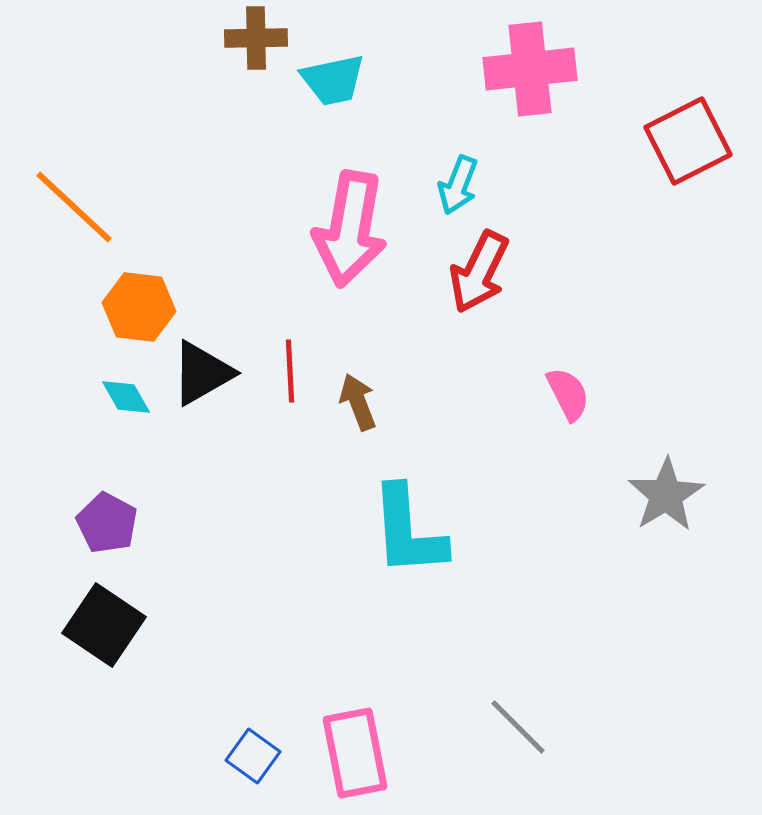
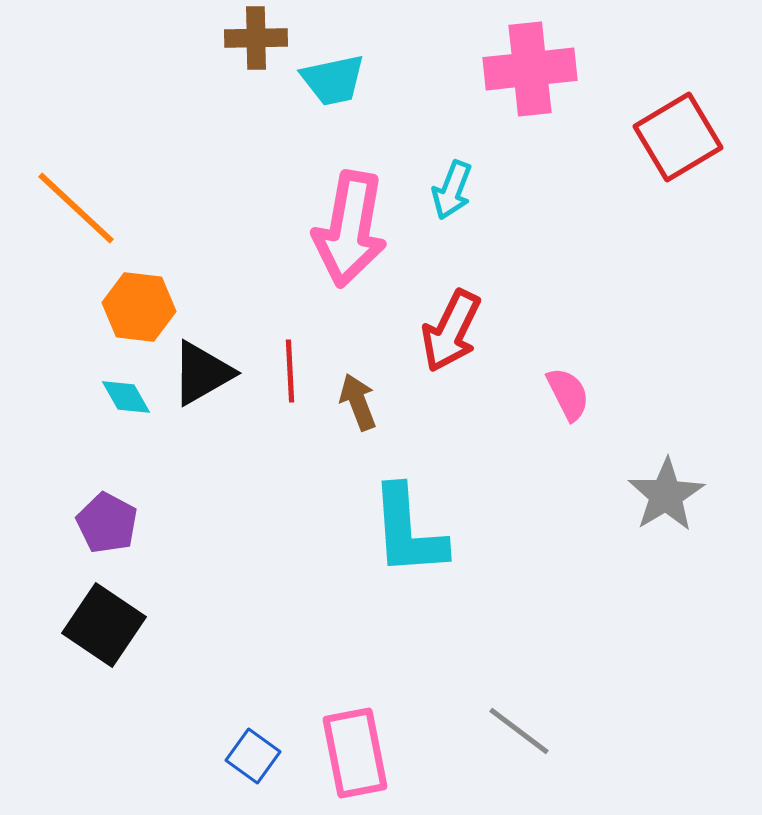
red square: moved 10 px left, 4 px up; rotated 4 degrees counterclockwise
cyan arrow: moved 6 px left, 5 px down
orange line: moved 2 px right, 1 px down
red arrow: moved 28 px left, 59 px down
gray line: moved 1 px right, 4 px down; rotated 8 degrees counterclockwise
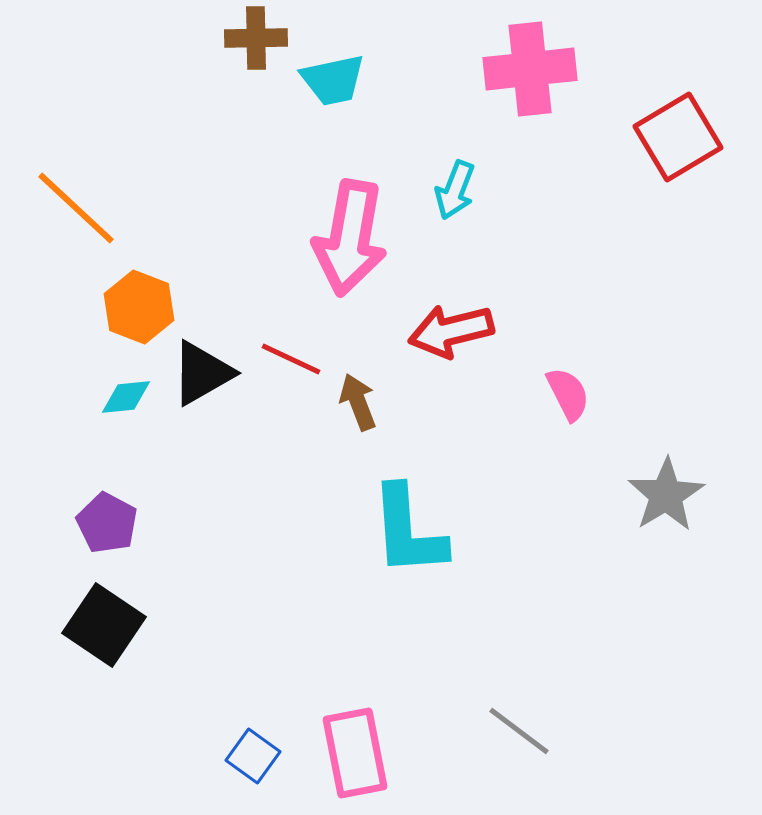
cyan arrow: moved 3 px right
pink arrow: moved 9 px down
orange hexagon: rotated 14 degrees clockwise
red arrow: rotated 50 degrees clockwise
red line: moved 1 px right, 12 px up; rotated 62 degrees counterclockwise
cyan diamond: rotated 66 degrees counterclockwise
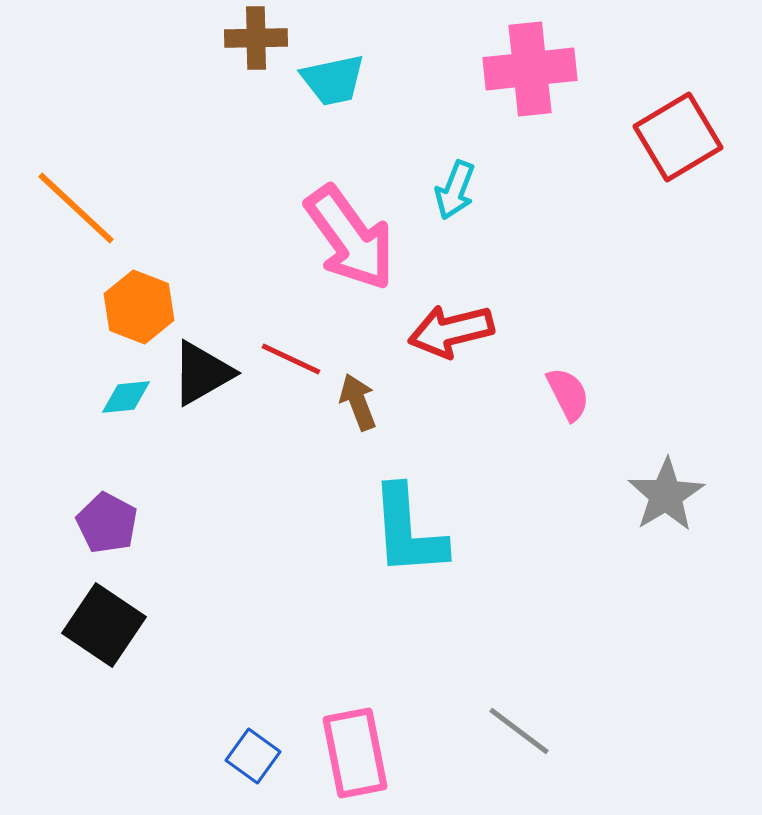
pink arrow: rotated 46 degrees counterclockwise
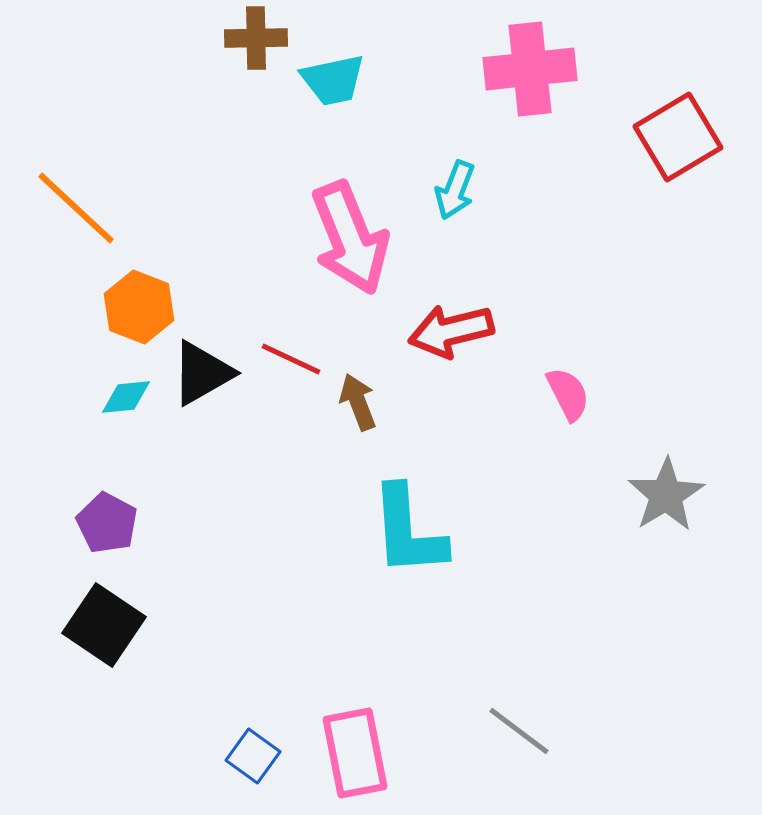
pink arrow: rotated 14 degrees clockwise
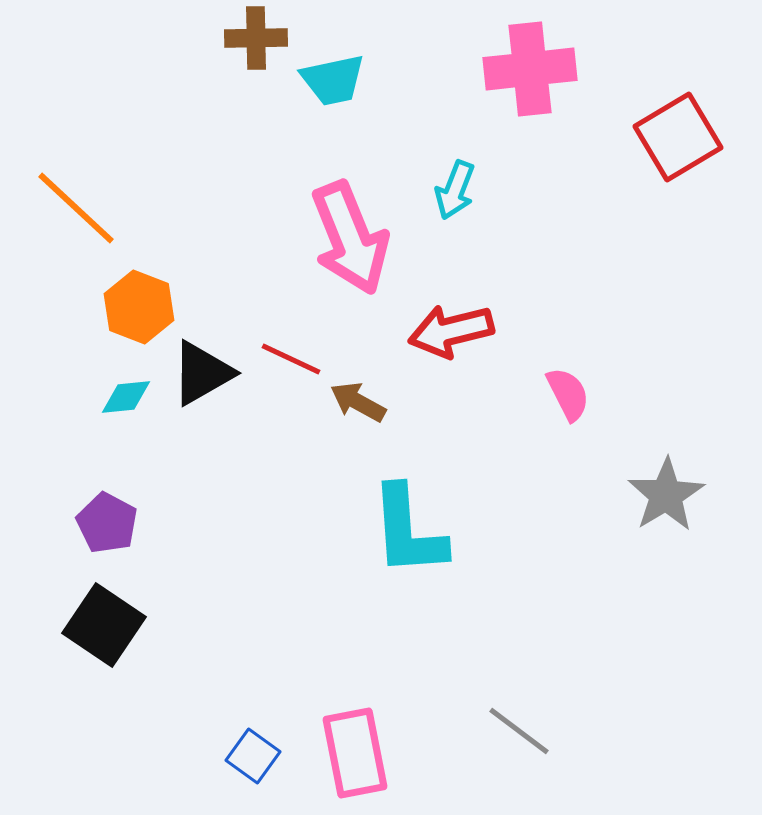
brown arrow: rotated 40 degrees counterclockwise
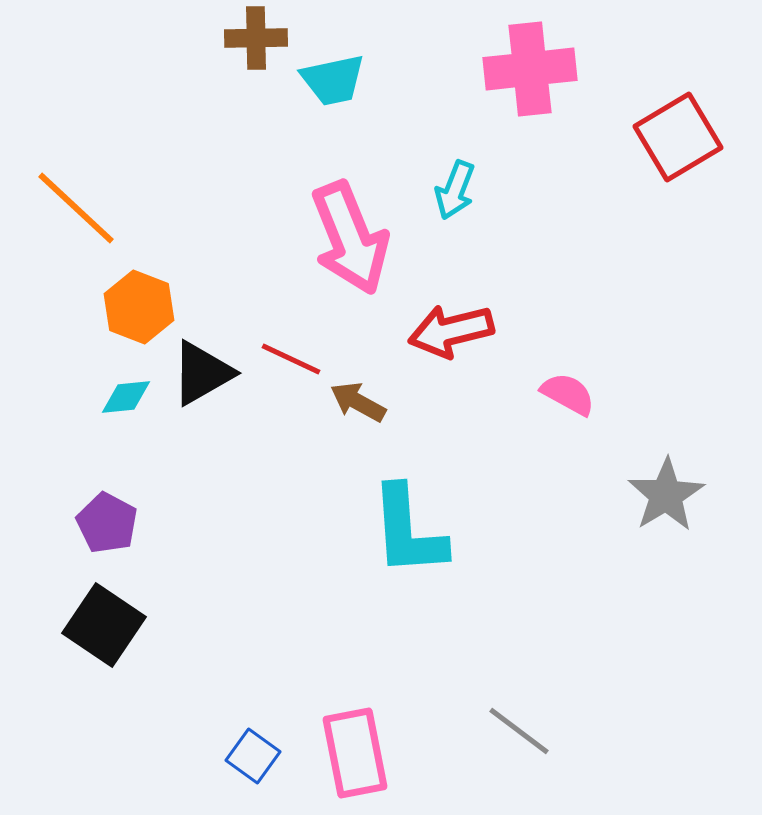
pink semicircle: rotated 34 degrees counterclockwise
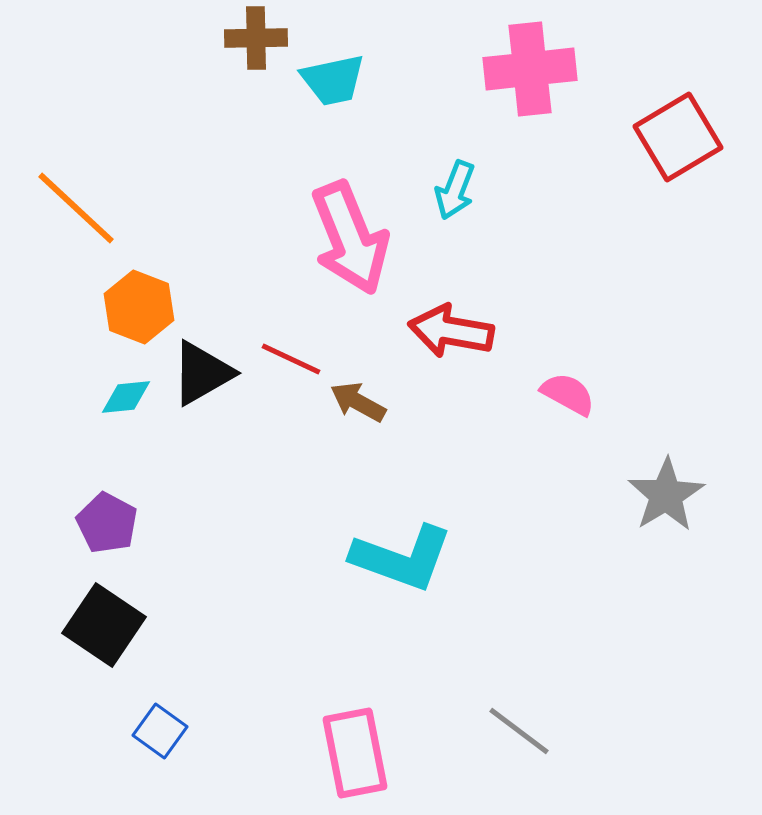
red arrow: rotated 24 degrees clockwise
cyan L-shape: moved 6 px left, 27 px down; rotated 66 degrees counterclockwise
blue square: moved 93 px left, 25 px up
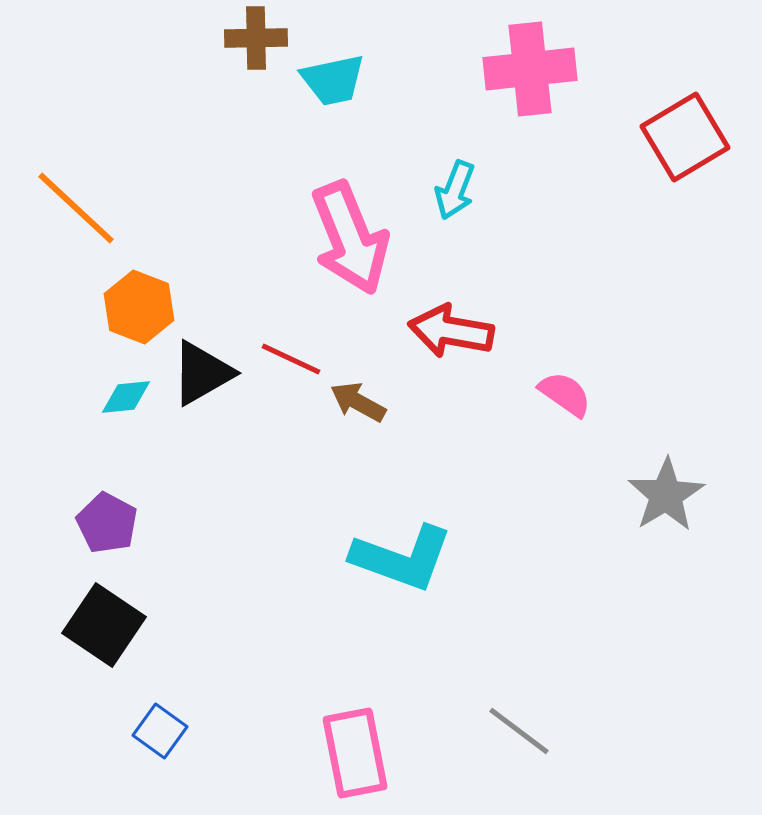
red square: moved 7 px right
pink semicircle: moved 3 px left; rotated 6 degrees clockwise
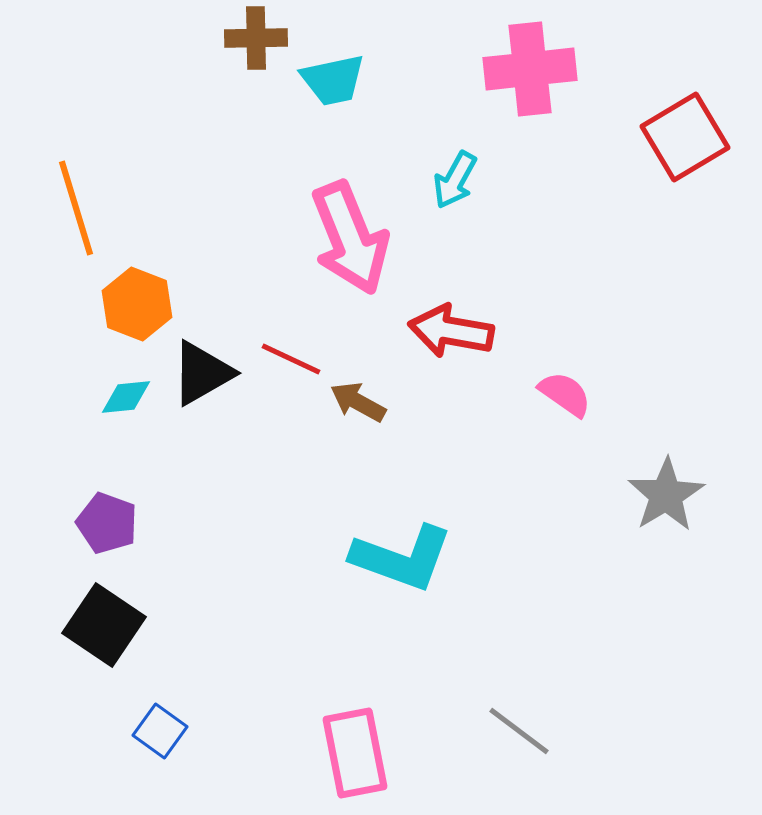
cyan arrow: moved 10 px up; rotated 8 degrees clockwise
orange line: rotated 30 degrees clockwise
orange hexagon: moved 2 px left, 3 px up
purple pentagon: rotated 8 degrees counterclockwise
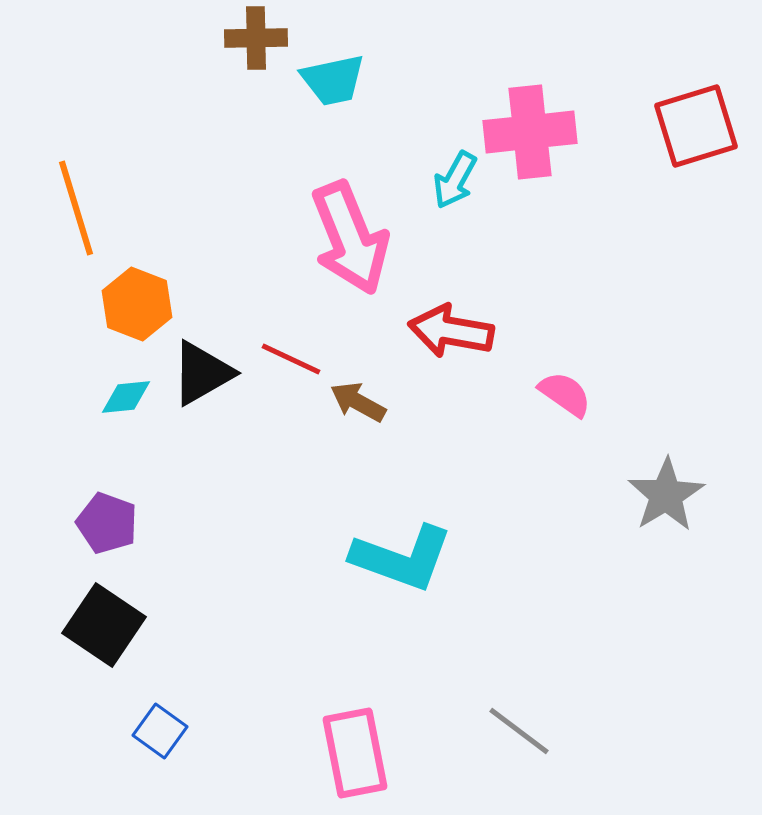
pink cross: moved 63 px down
red square: moved 11 px right, 11 px up; rotated 14 degrees clockwise
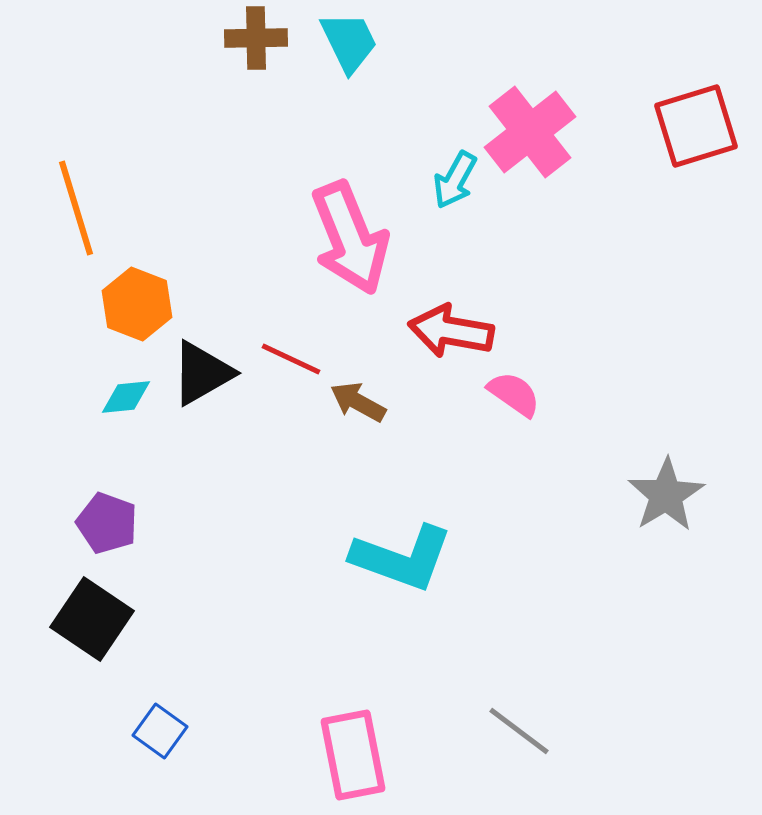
cyan trapezoid: moved 16 px right, 38 px up; rotated 104 degrees counterclockwise
pink cross: rotated 32 degrees counterclockwise
pink semicircle: moved 51 px left
black square: moved 12 px left, 6 px up
pink rectangle: moved 2 px left, 2 px down
